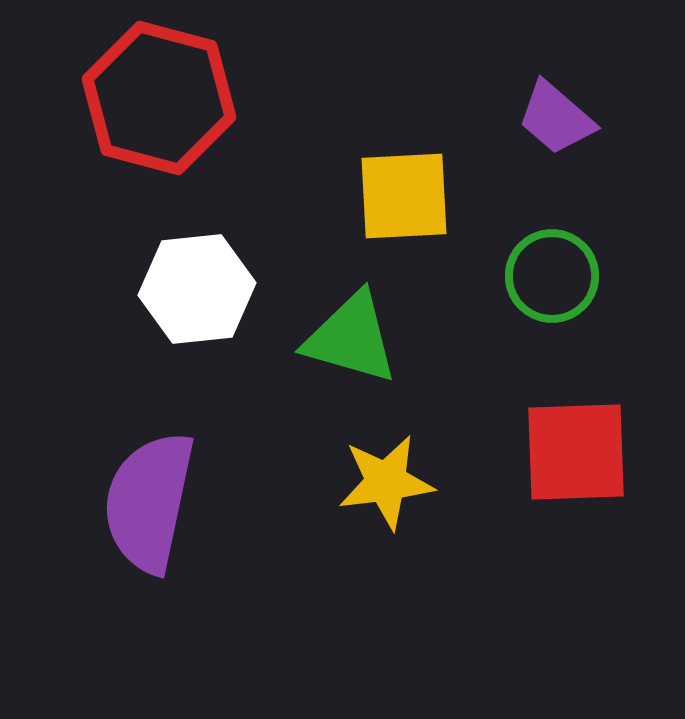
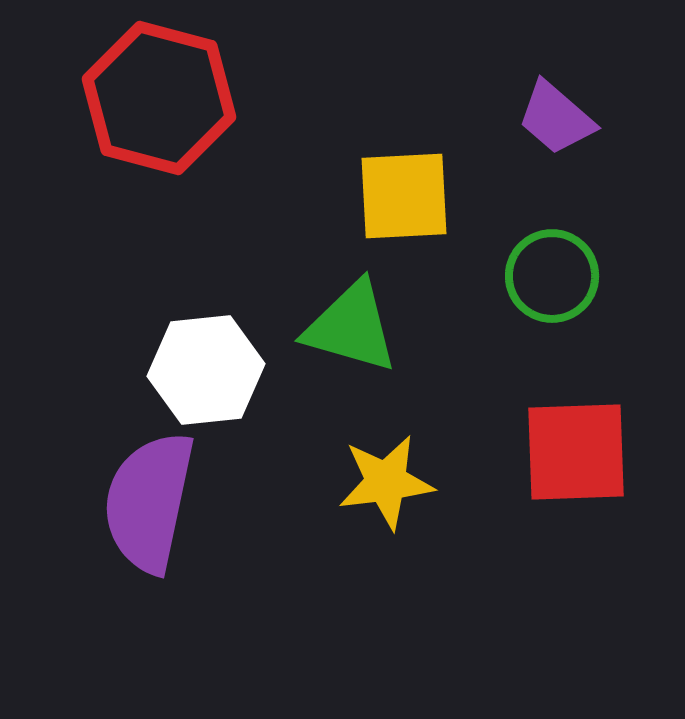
white hexagon: moved 9 px right, 81 px down
green triangle: moved 11 px up
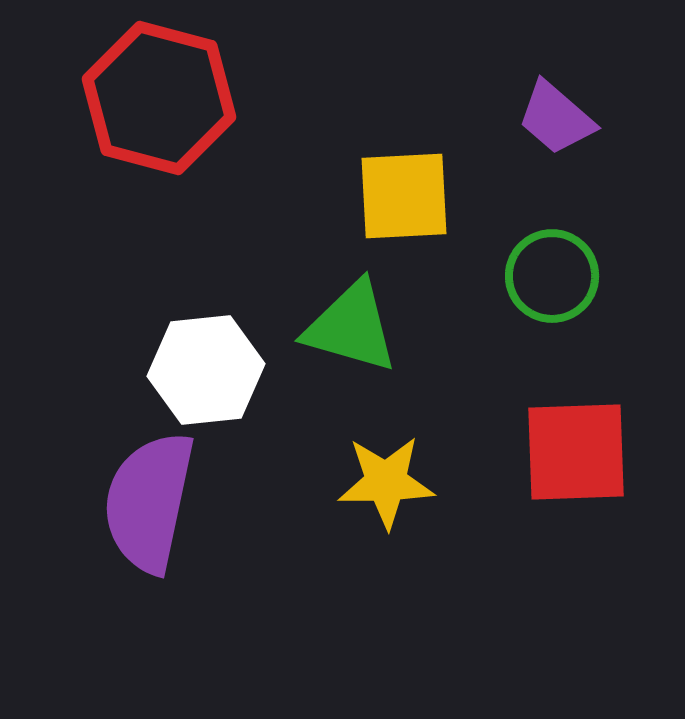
yellow star: rotated 6 degrees clockwise
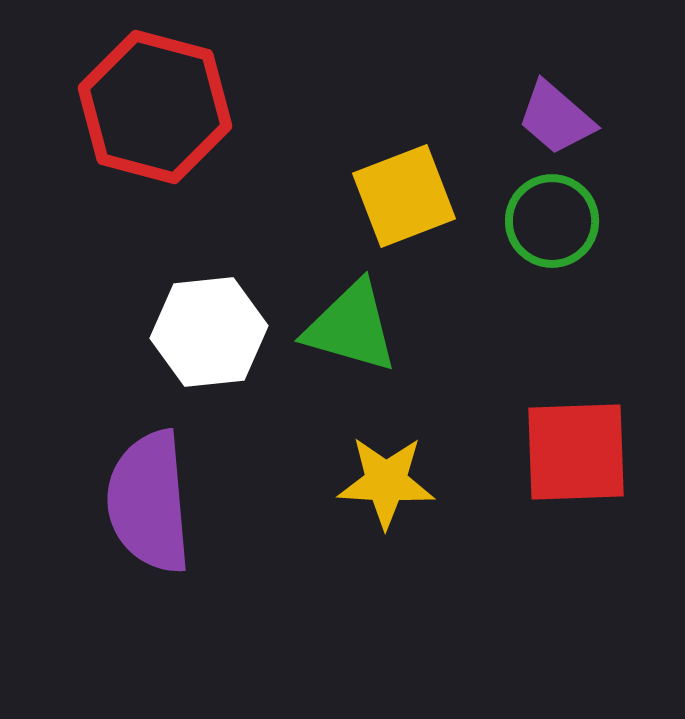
red hexagon: moved 4 px left, 9 px down
yellow square: rotated 18 degrees counterclockwise
green circle: moved 55 px up
white hexagon: moved 3 px right, 38 px up
yellow star: rotated 4 degrees clockwise
purple semicircle: rotated 17 degrees counterclockwise
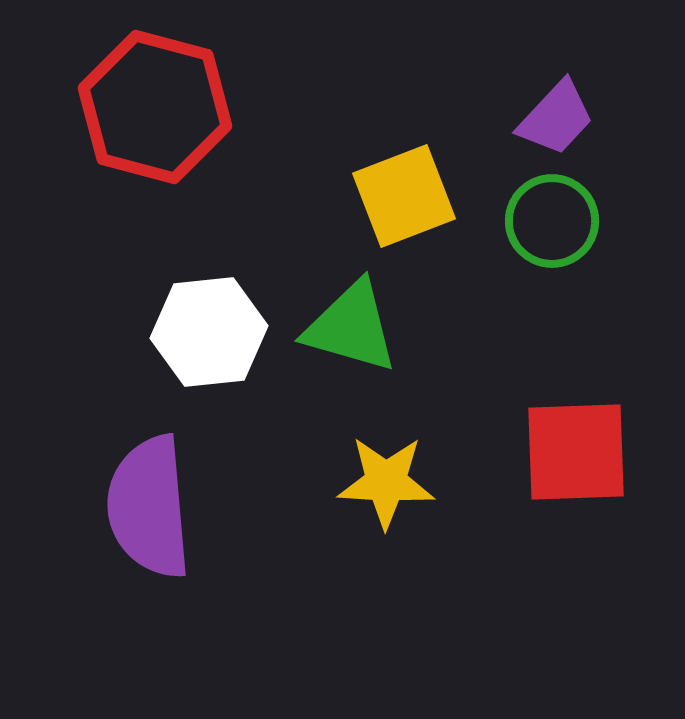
purple trapezoid: rotated 88 degrees counterclockwise
purple semicircle: moved 5 px down
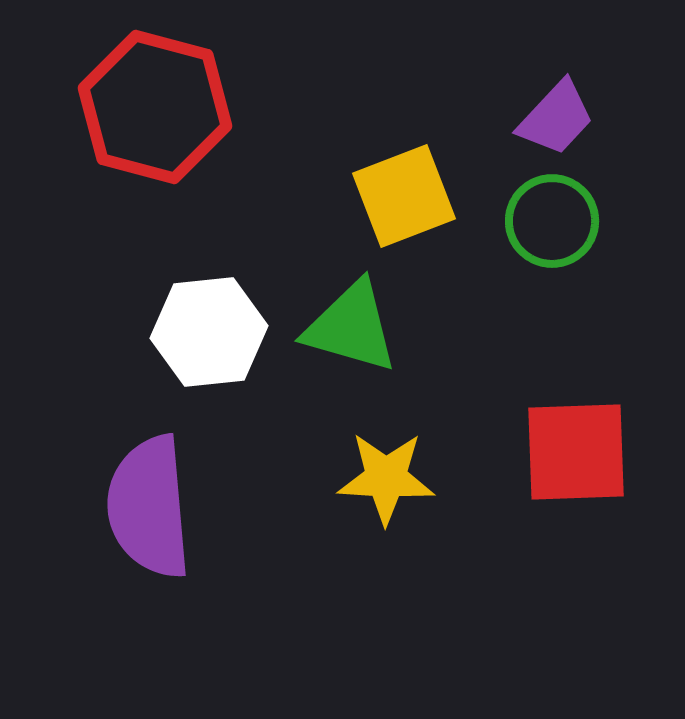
yellow star: moved 4 px up
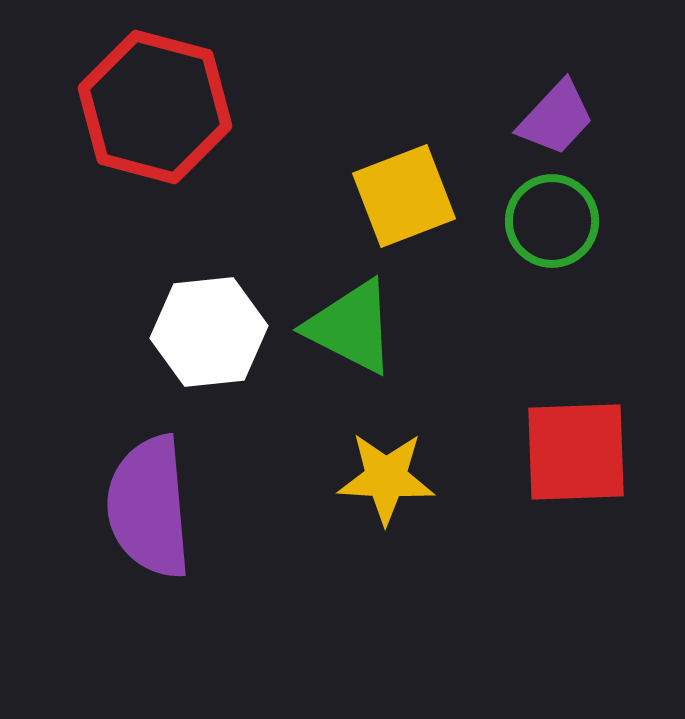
green triangle: rotated 11 degrees clockwise
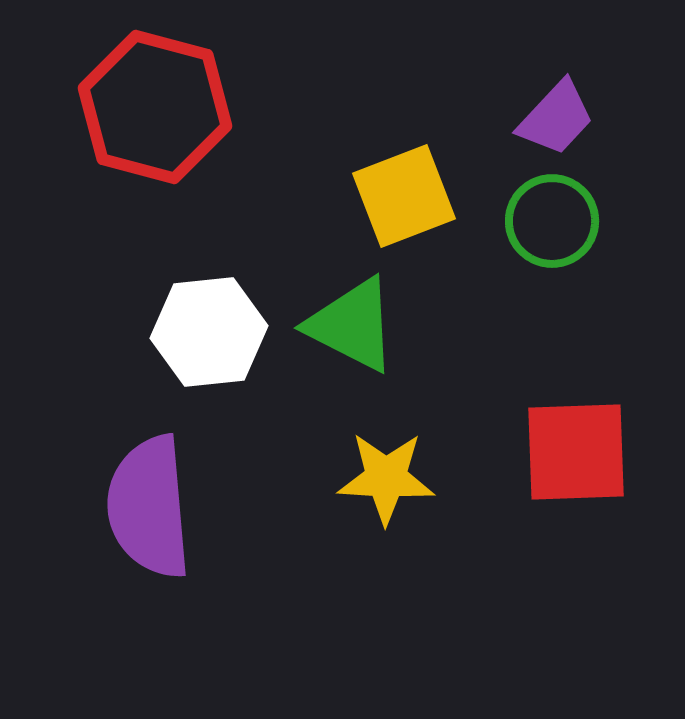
green triangle: moved 1 px right, 2 px up
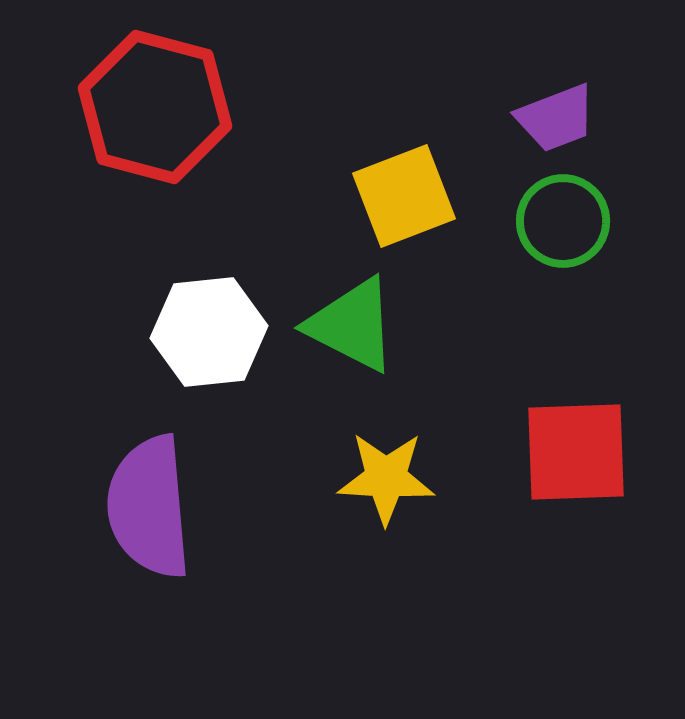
purple trapezoid: rotated 26 degrees clockwise
green circle: moved 11 px right
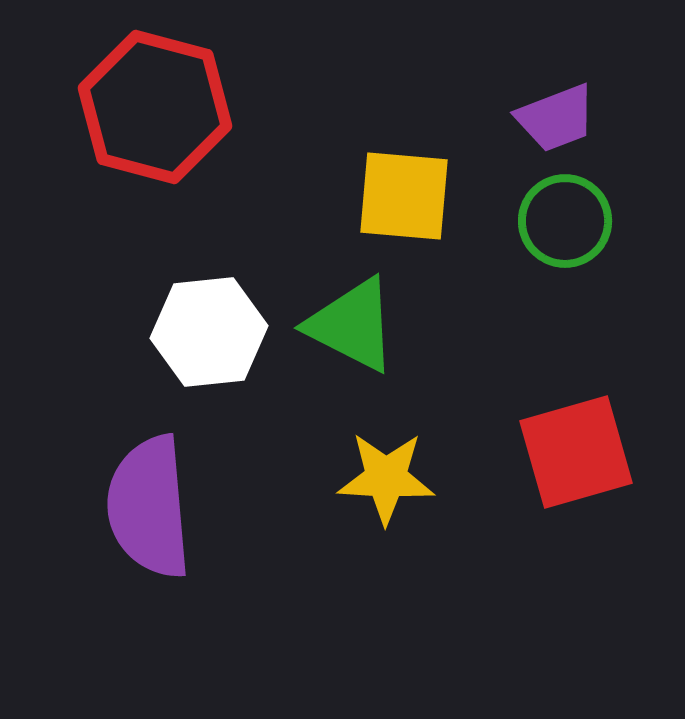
yellow square: rotated 26 degrees clockwise
green circle: moved 2 px right
red square: rotated 14 degrees counterclockwise
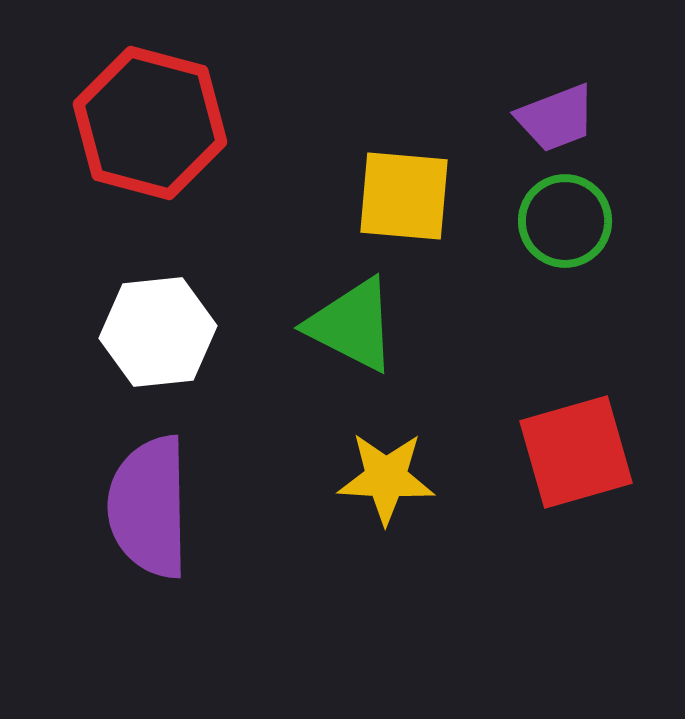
red hexagon: moved 5 px left, 16 px down
white hexagon: moved 51 px left
purple semicircle: rotated 4 degrees clockwise
